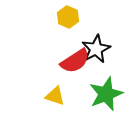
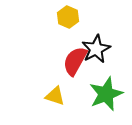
red semicircle: rotated 152 degrees clockwise
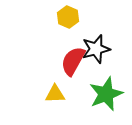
black star: rotated 12 degrees clockwise
red semicircle: moved 2 px left
yellow triangle: moved 2 px up; rotated 20 degrees counterclockwise
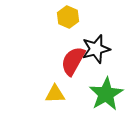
green star: rotated 8 degrees counterclockwise
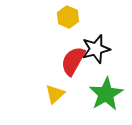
yellow triangle: rotated 40 degrees counterclockwise
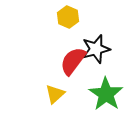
red semicircle: rotated 8 degrees clockwise
green star: rotated 8 degrees counterclockwise
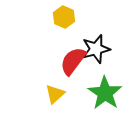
yellow hexagon: moved 4 px left
green star: moved 1 px left, 1 px up
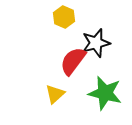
black star: moved 6 px up
green star: rotated 20 degrees counterclockwise
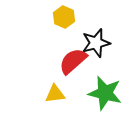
red semicircle: rotated 12 degrees clockwise
yellow triangle: rotated 35 degrees clockwise
